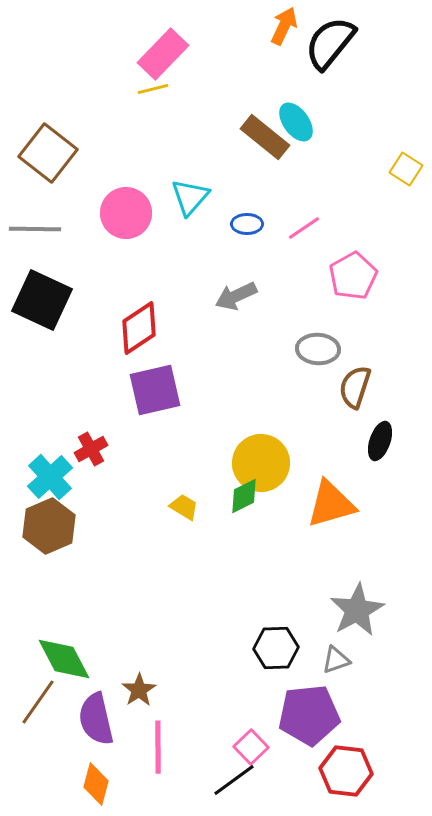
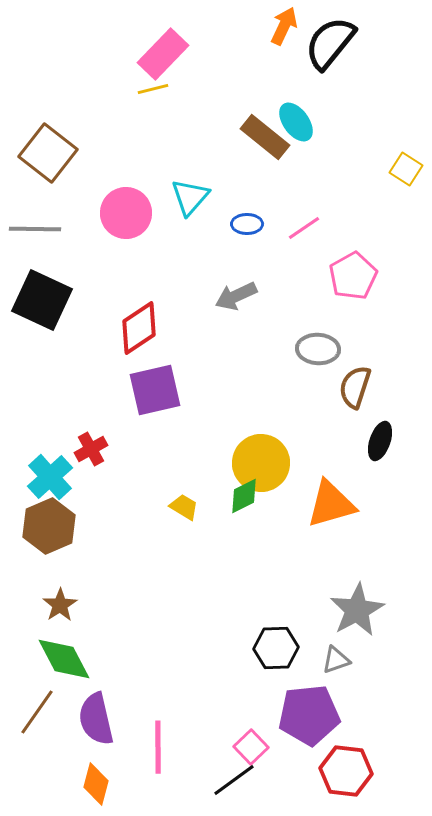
brown star at (139, 690): moved 79 px left, 85 px up
brown line at (38, 702): moved 1 px left, 10 px down
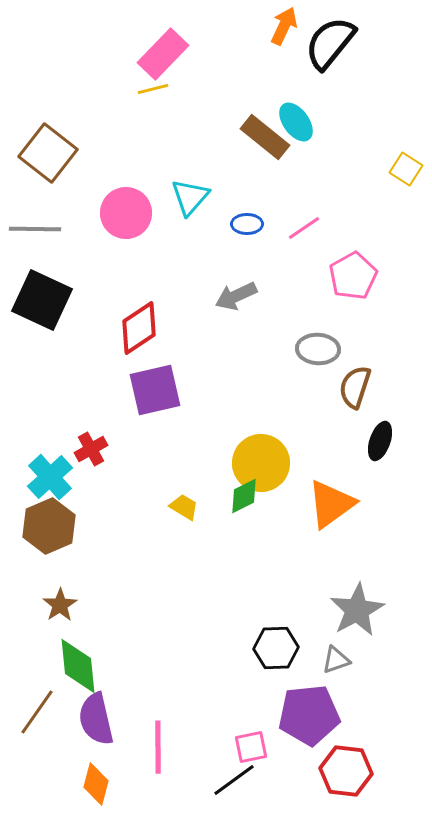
orange triangle at (331, 504): rotated 20 degrees counterclockwise
green diamond at (64, 659): moved 14 px right, 7 px down; rotated 22 degrees clockwise
pink square at (251, 747): rotated 32 degrees clockwise
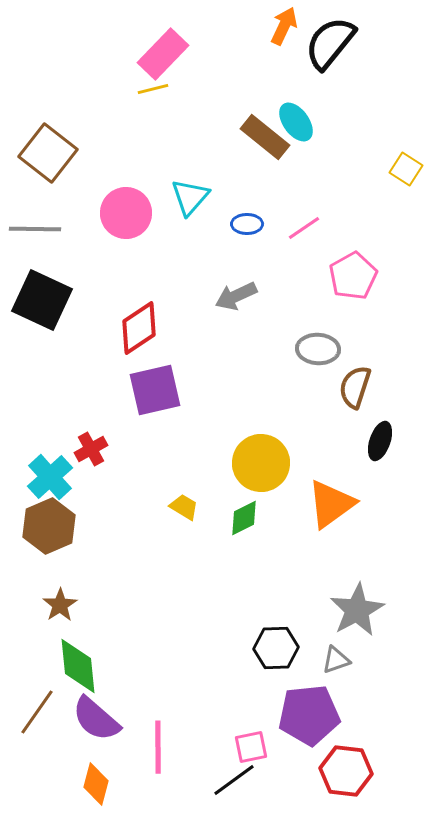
green diamond at (244, 496): moved 22 px down
purple semicircle at (96, 719): rotated 36 degrees counterclockwise
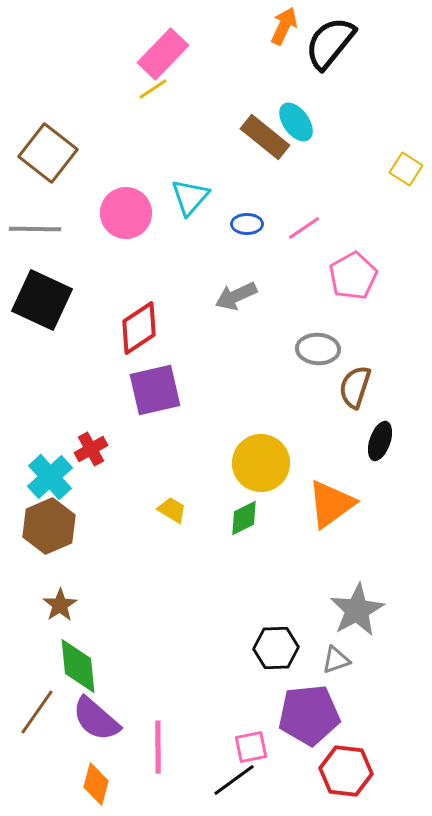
yellow line at (153, 89): rotated 20 degrees counterclockwise
yellow trapezoid at (184, 507): moved 12 px left, 3 px down
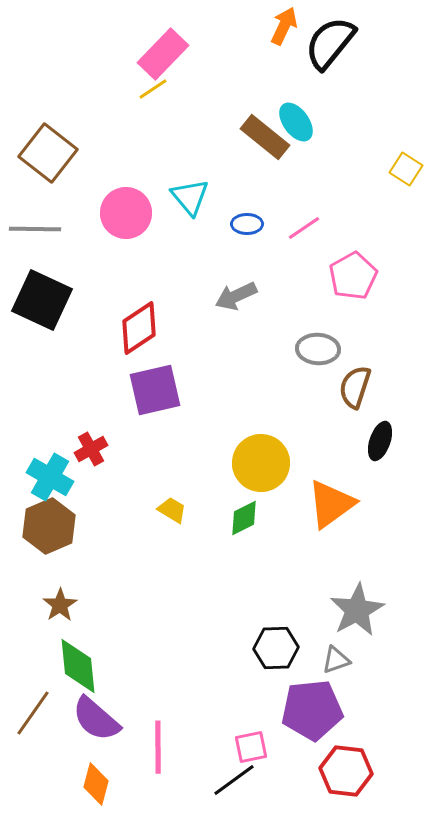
cyan triangle at (190, 197): rotated 21 degrees counterclockwise
cyan cross at (50, 477): rotated 18 degrees counterclockwise
brown line at (37, 712): moved 4 px left, 1 px down
purple pentagon at (309, 715): moved 3 px right, 5 px up
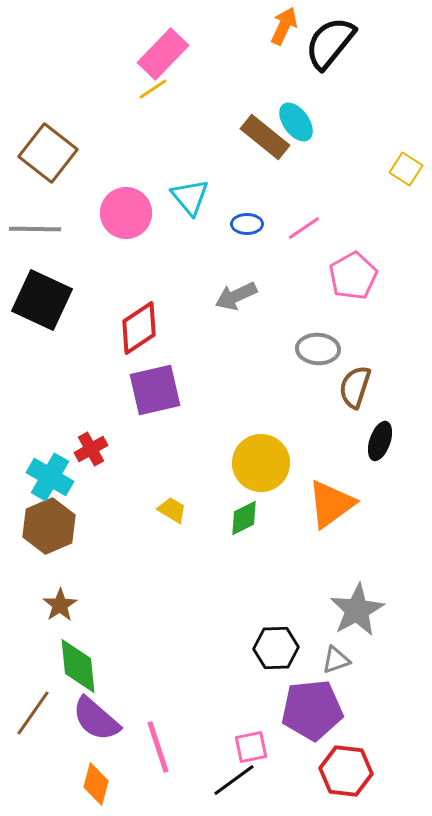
pink line at (158, 747): rotated 18 degrees counterclockwise
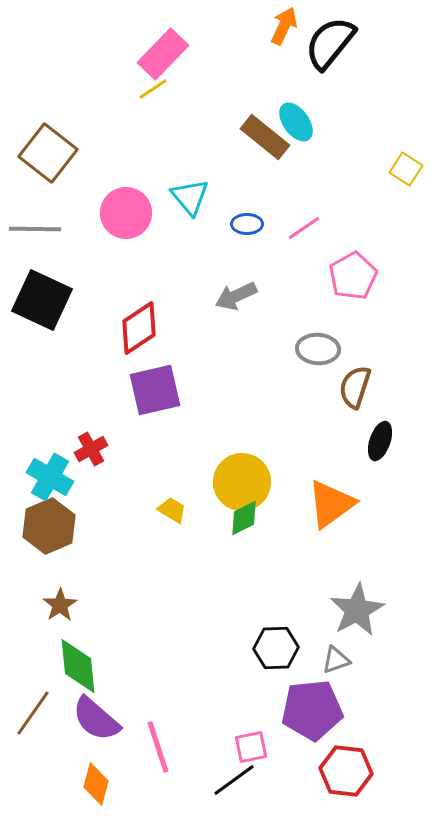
yellow circle at (261, 463): moved 19 px left, 19 px down
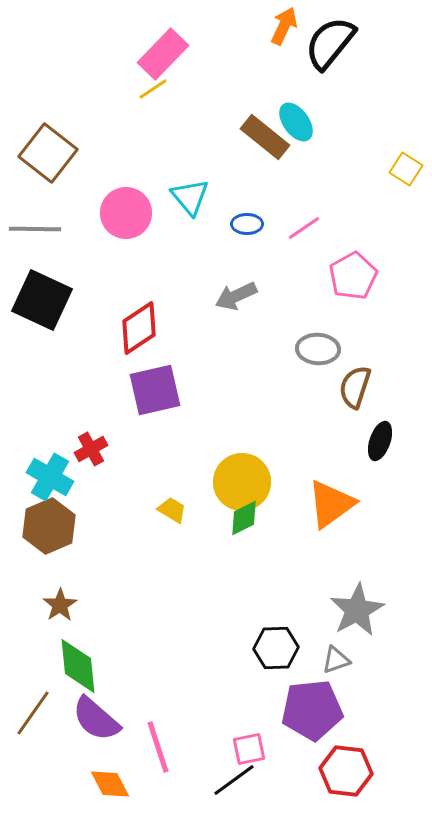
pink square at (251, 747): moved 2 px left, 2 px down
orange diamond at (96, 784): moved 14 px right; rotated 42 degrees counterclockwise
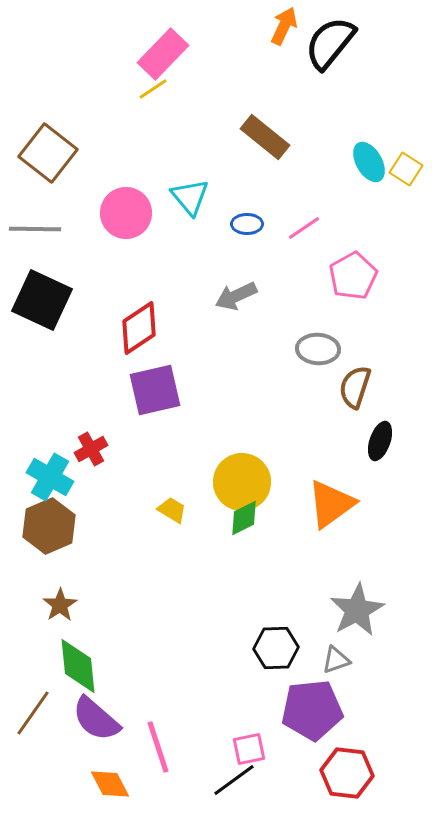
cyan ellipse at (296, 122): moved 73 px right, 40 px down; rotated 6 degrees clockwise
red hexagon at (346, 771): moved 1 px right, 2 px down
